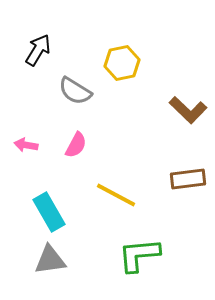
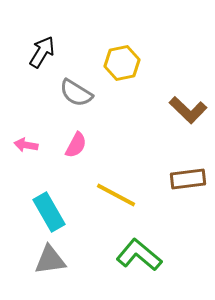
black arrow: moved 4 px right, 2 px down
gray semicircle: moved 1 px right, 2 px down
green L-shape: rotated 45 degrees clockwise
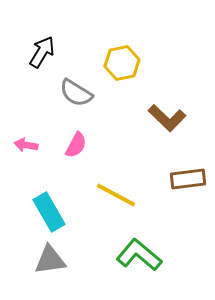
brown L-shape: moved 21 px left, 8 px down
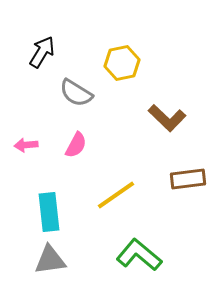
pink arrow: rotated 15 degrees counterclockwise
yellow line: rotated 63 degrees counterclockwise
cyan rectangle: rotated 24 degrees clockwise
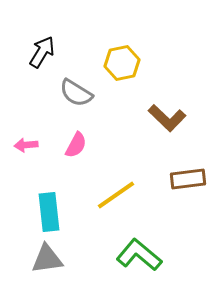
gray triangle: moved 3 px left, 1 px up
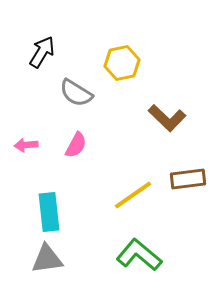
yellow line: moved 17 px right
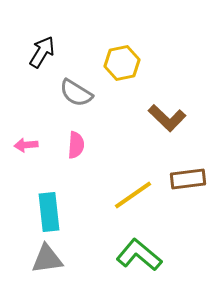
pink semicircle: rotated 24 degrees counterclockwise
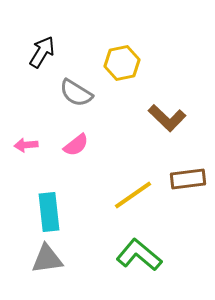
pink semicircle: rotated 48 degrees clockwise
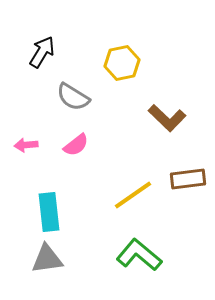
gray semicircle: moved 3 px left, 4 px down
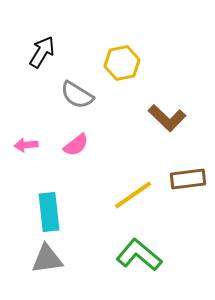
gray semicircle: moved 4 px right, 2 px up
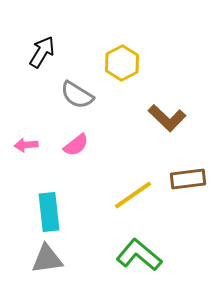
yellow hexagon: rotated 16 degrees counterclockwise
